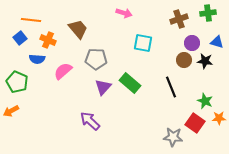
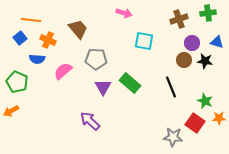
cyan square: moved 1 px right, 2 px up
purple triangle: rotated 12 degrees counterclockwise
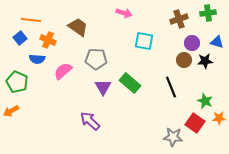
brown trapezoid: moved 2 px up; rotated 15 degrees counterclockwise
black star: rotated 14 degrees counterclockwise
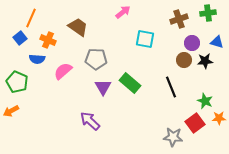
pink arrow: moved 1 px left, 1 px up; rotated 56 degrees counterclockwise
orange line: moved 2 px up; rotated 72 degrees counterclockwise
cyan square: moved 1 px right, 2 px up
red square: rotated 18 degrees clockwise
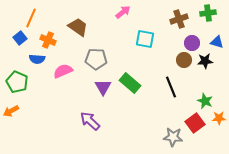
pink semicircle: rotated 18 degrees clockwise
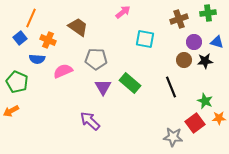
purple circle: moved 2 px right, 1 px up
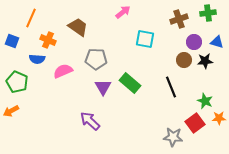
blue square: moved 8 px left, 3 px down; rotated 32 degrees counterclockwise
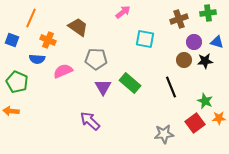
blue square: moved 1 px up
orange arrow: rotated 35 degrees clockwise
gray star: moved 9 px left, 3 px up; rotated 12 degrees counterclockwise
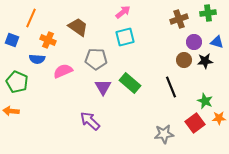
cyan square: moved 20 px left, 2 px up; rotated 24 degrees counterclockwise
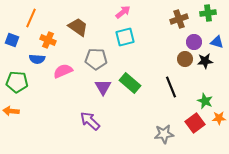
brown circle: moved 1 px right, 1 px up
green pentagon: rotated 20 degrees counterclockwise
